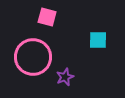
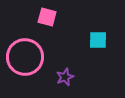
pink circle: moved 8 px left
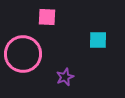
pink square: rotated 12 degrees counterclockwise
pink circle: moved 2 px left, 3 px up
